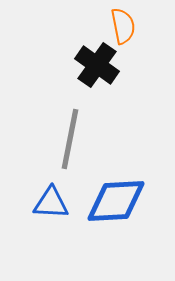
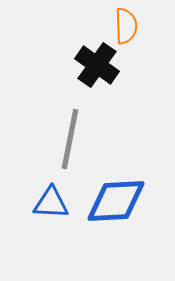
orange semicircle: moved 3 px right; rotated 9 degrees clockwise
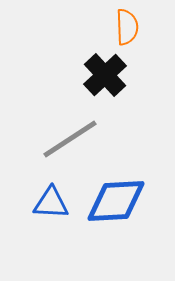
orange semicircle: moved 1 px right, 1 px down
black cross: moved 8 px right, 10 px down; rotated 12 degrees clockwise
gray line: rotated 46 degrees clockwise
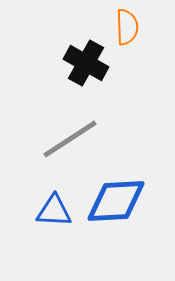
black cross: moved 19 px left, 12 px up; rotated 18 degrees counterclockwise
blue triangle: moved 3 px right, 8 px down
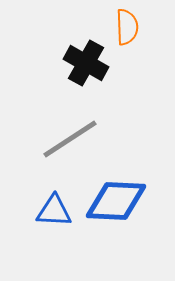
blue diamond: rotated 6 degrees clockwise
